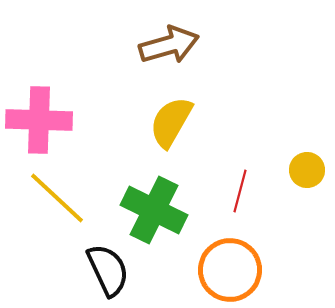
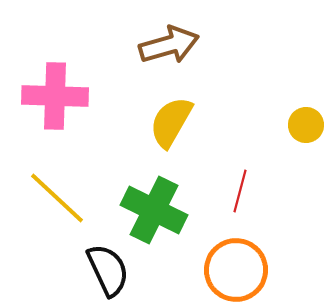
pink cross: moved 16 px right, 24 px up
yellow circle: moved 1 px left, 45 px up
orange circle: moved 6 px right
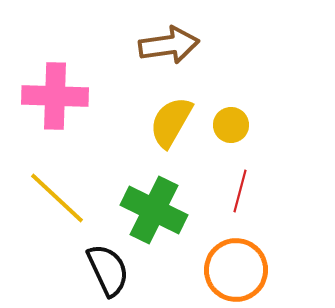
brown arrow: rotated 8 degrees clockwise
yellow circle: moved 75 px left
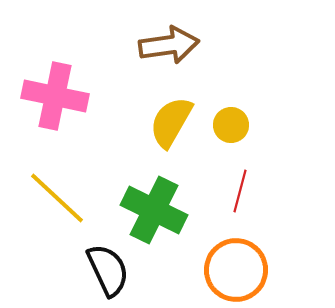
pink cross: rotated 10 degrees clockwise
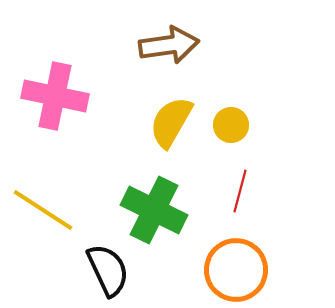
yellow line: moved 14 px left, 12 px down; rotated 10 degrees counterclockwise
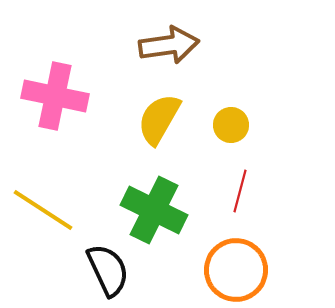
yellow semicircle: moved 12 px left, 3 px up
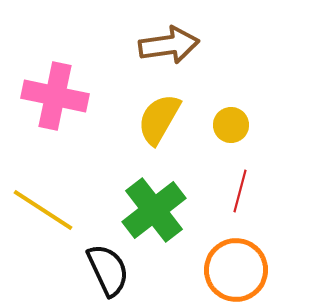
green cross: rotated 26 degrees clockwise
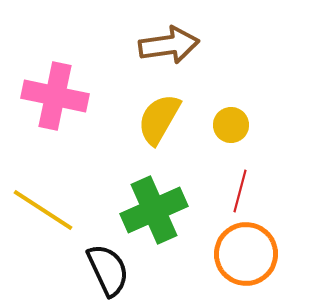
green cross: rotated 14 degrees clockwise
orange circle: moved 10 px right, 16 px up
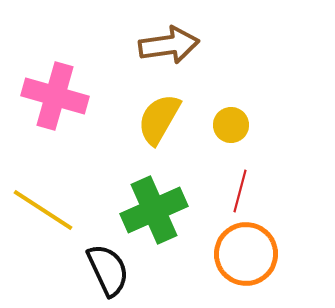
pink cross: rotated 4 degrees clockwise
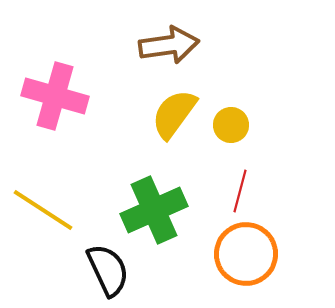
yellow semicircle: moved 15 px right, 5 px up; rotated 6 degrees clockwise
